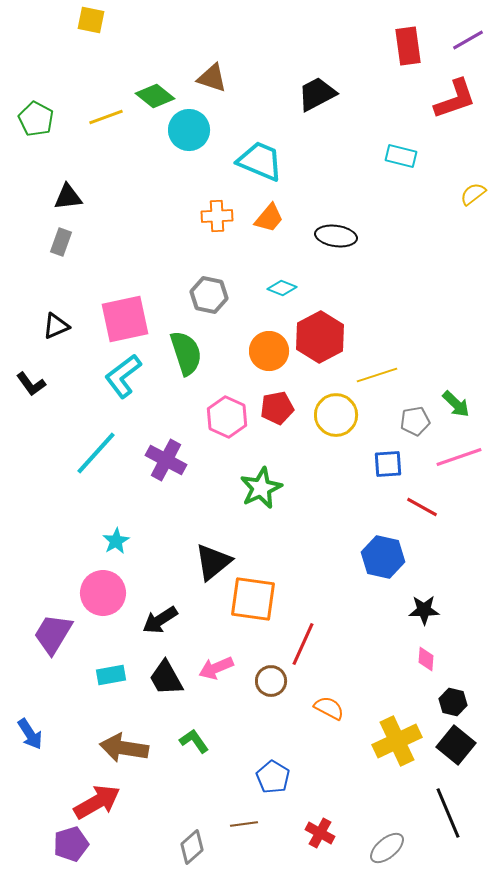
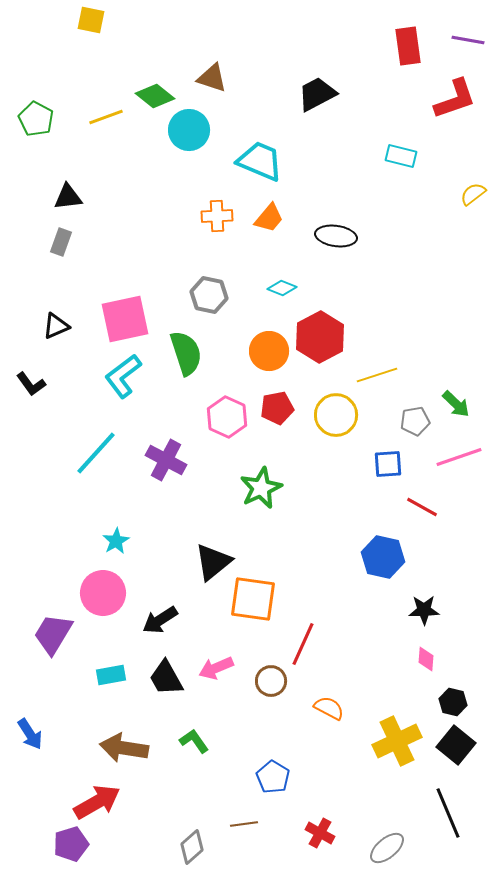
purple line at (468, 40): rotated 40 degrees clockwise
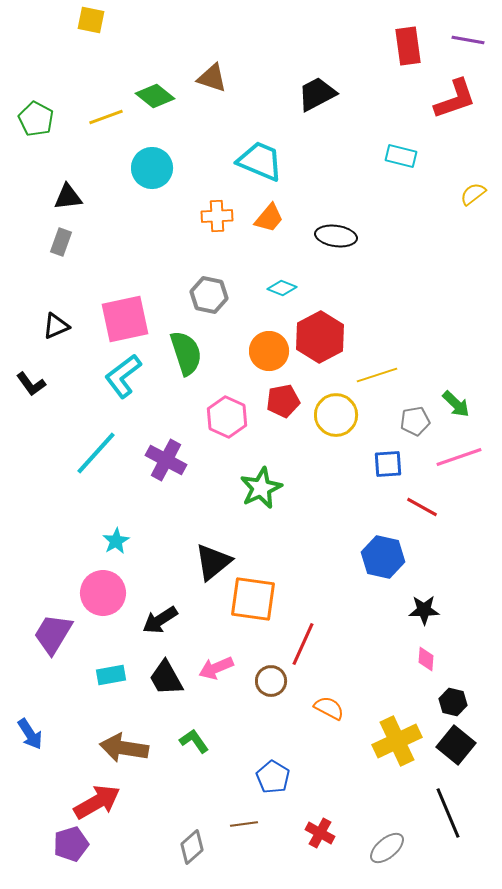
cyan circle at (189, 130): moved 37 px left, 38 px down
red pentagon at (277, 408): moved 6 px right, 7 px up
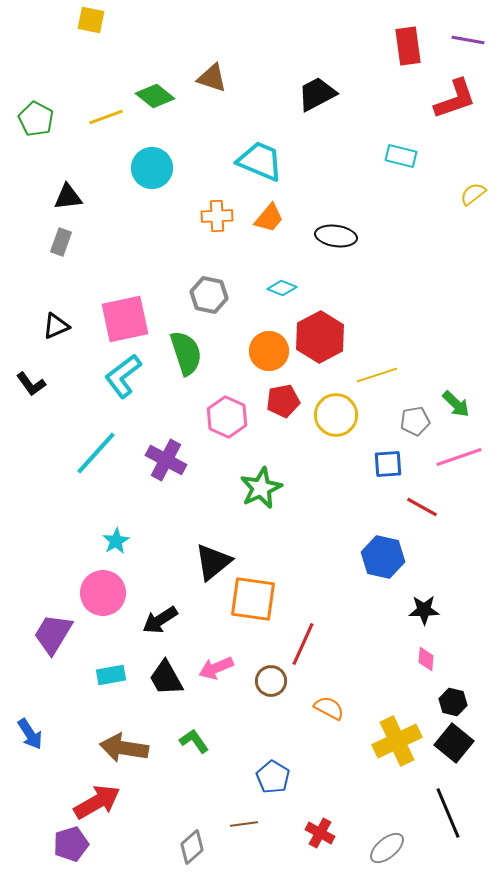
black square at (456, 745): moved 2 px left, 2 px up
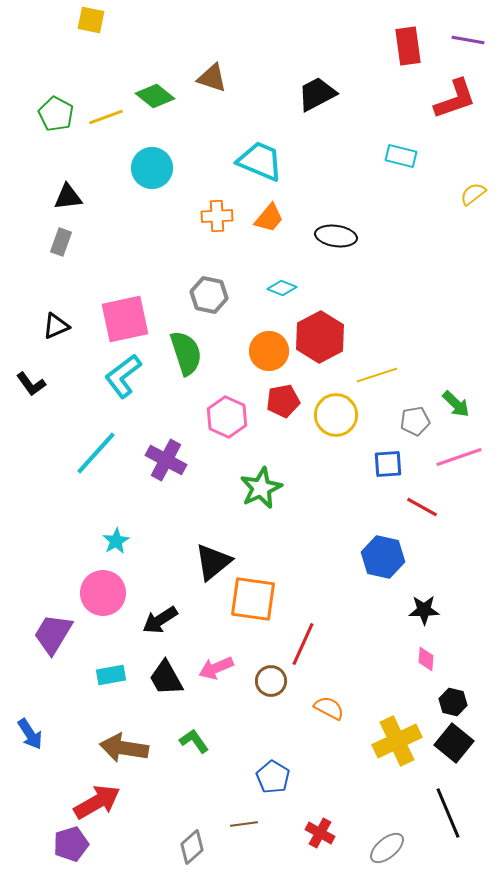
green pentagon at (36, 119): moved 20 px right, 5 px up
